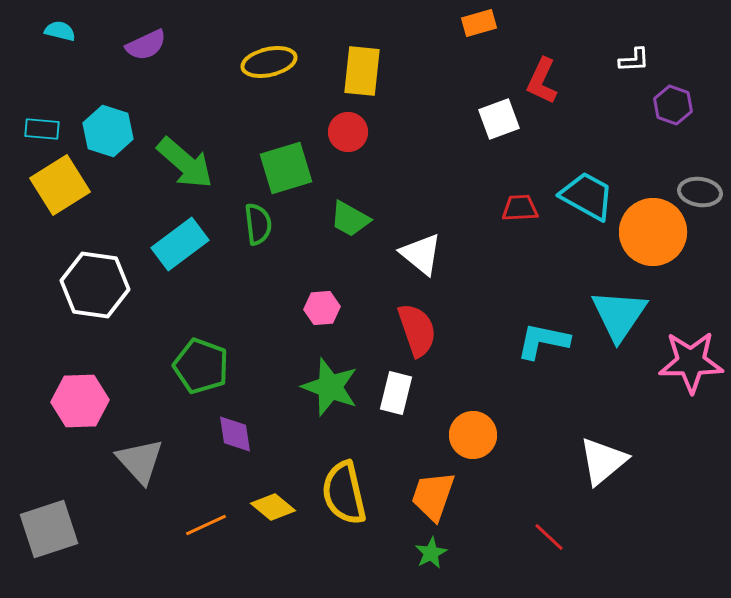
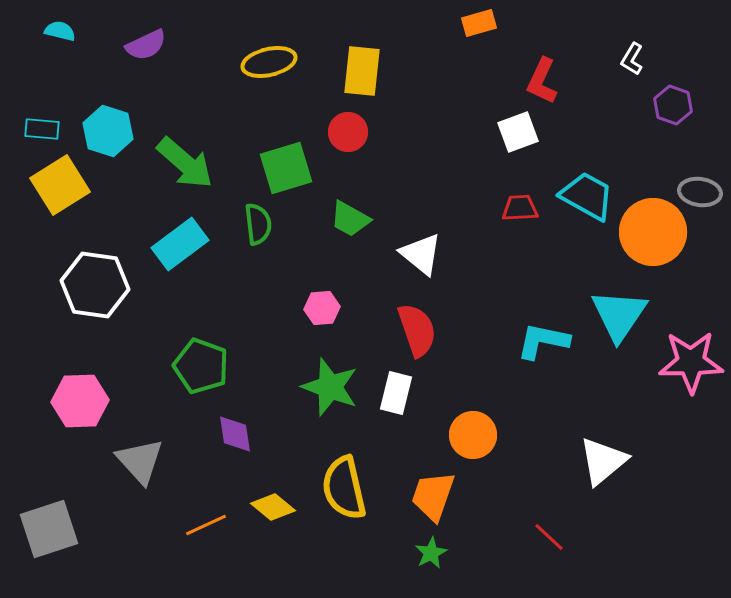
white L-shape at (634, 60): moved 2 px left, 1 px up; rotated 124 degrees clockwise
white square at (499, 119): moved 19 px right, 13 px down
yellow semicircle at (344, 493): moved 5 px up
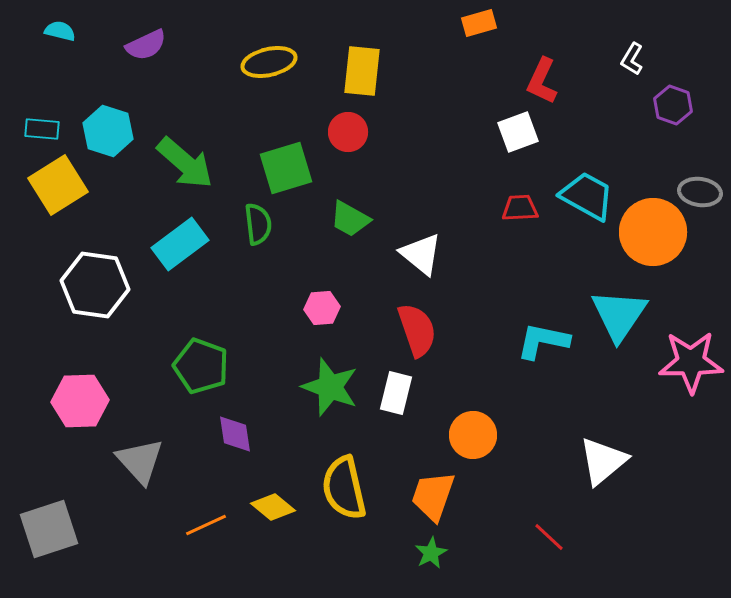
yellow square at (60, 185): moved 2 px left
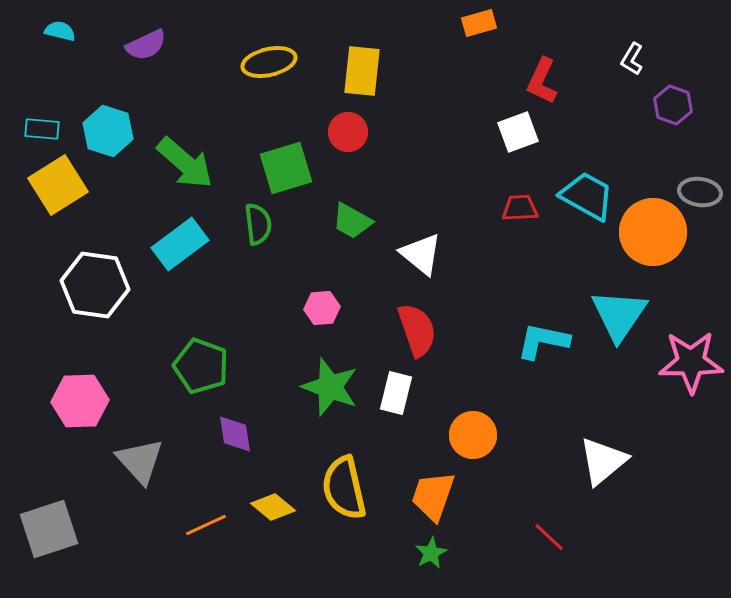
green trapezoid at (350, 219): moved 2 px right, 2 px down
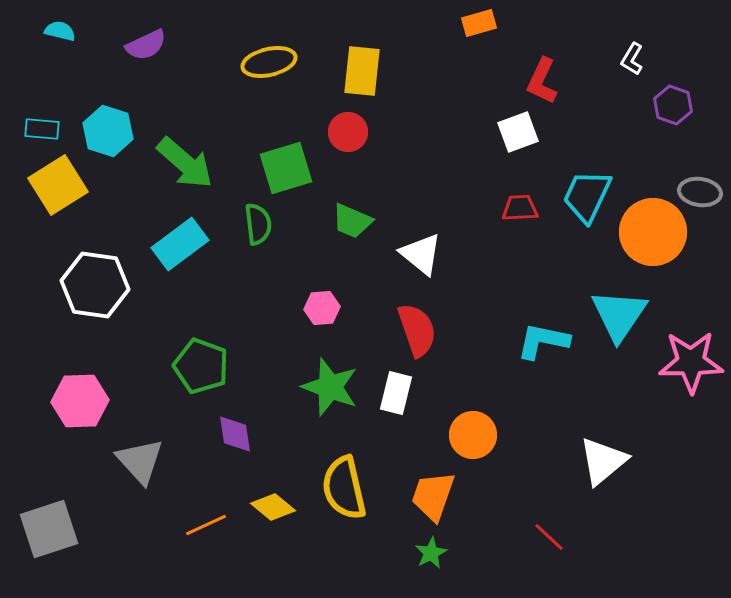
cyan trapezoid at (587, 196): rotated 94 degrees counterclockwise
green trapezoid at (352, 221): rotated 6 degrees counterclockwise
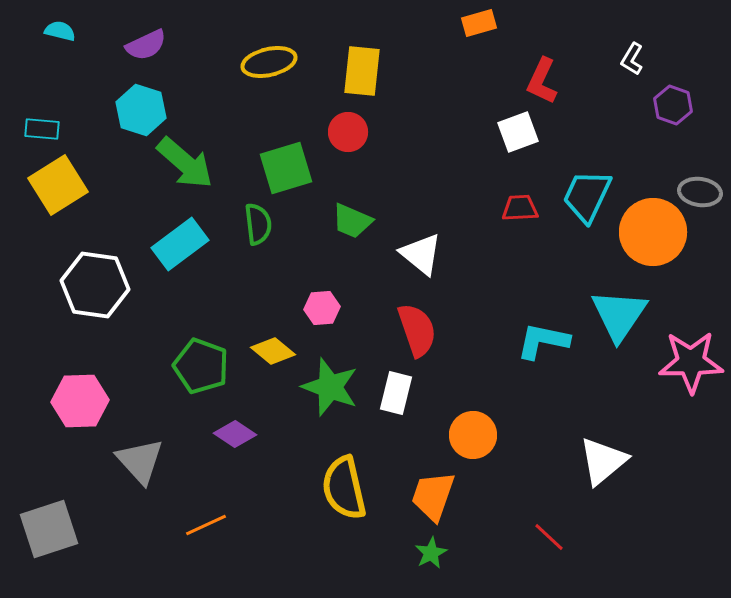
cyan hexagon at (108, 131): moved 33 px right, 21 px up
purple diamond at (235, 434): rotated 48 degrees counterclockwise
yellow diamond at (273, 507): moved 156 px up
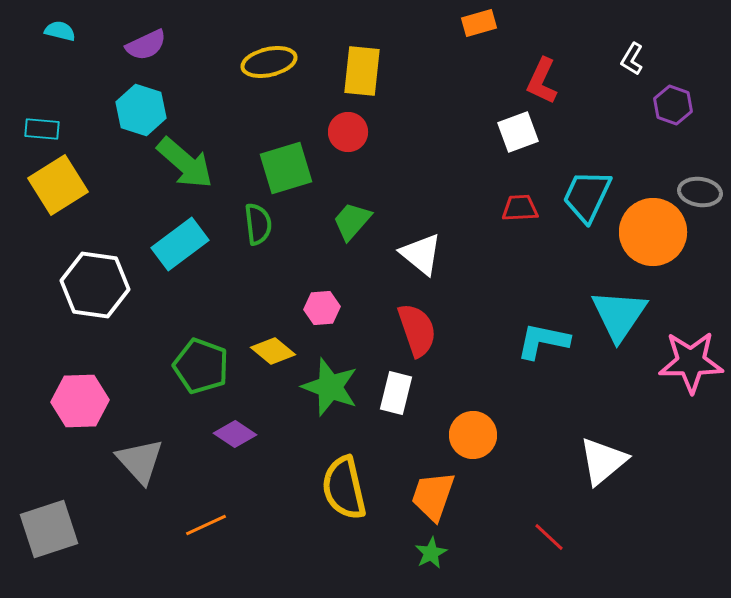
green trapezoid at (352, 221): rotated 108 degrees clockwise
